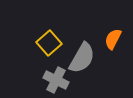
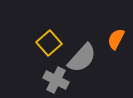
orange semicircle: moved 3 px right
gray semicircle: rotated 12 degrees clockwise
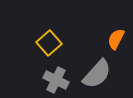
gray semicircle: moved 15 px right, 16 px down
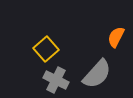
orange semicircle: moved 2 px up
yellow square: moved 3 px left, 6 px down
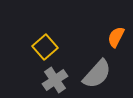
yellow square: moved 1 px left, 2 px up
gray cross: moved 1 px left; rotated 30 degrees clockwise
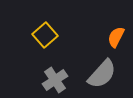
yellow square: moved 12 px up
gray semicircle: moved 5 px right
